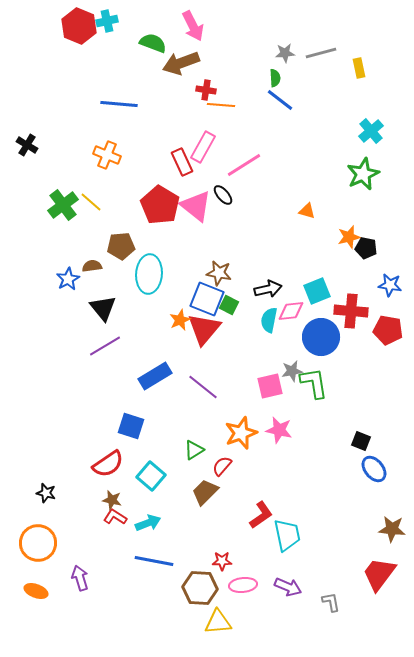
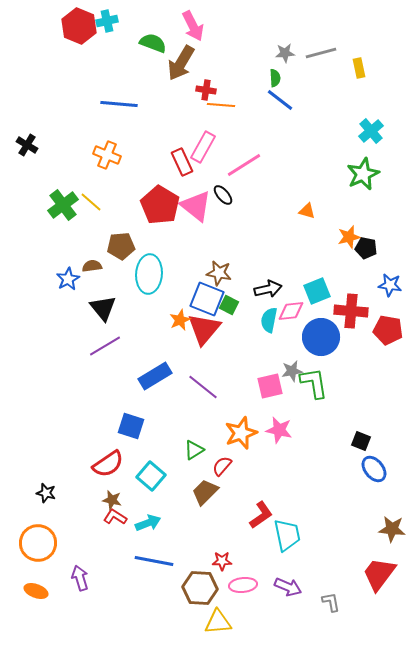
brown arrow at (181, 63): rotated 39 degrees counterclockwise
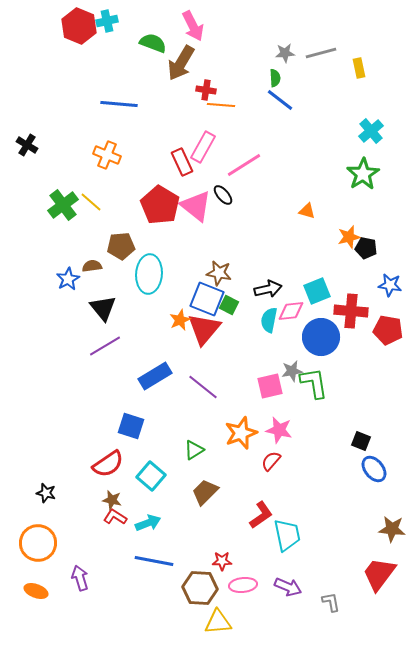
green star at (363, 174): rotated 8 degrees counterclockwise
red semicircle at (222, 466): moved 49 px right, 5 px up
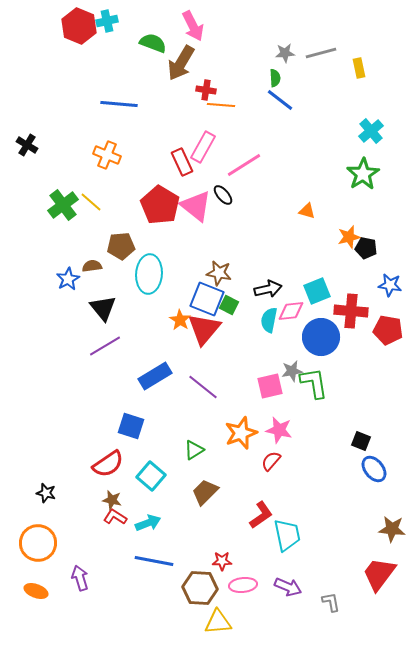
orange star at (180, 320): rotated 15 degrees counterclockwise
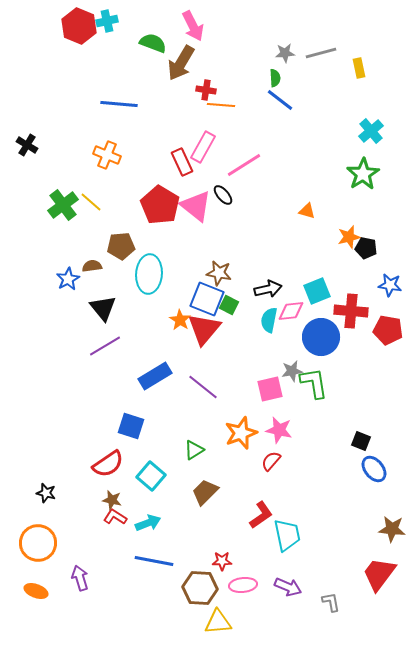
pink square at (270, 386): moved 3 px down
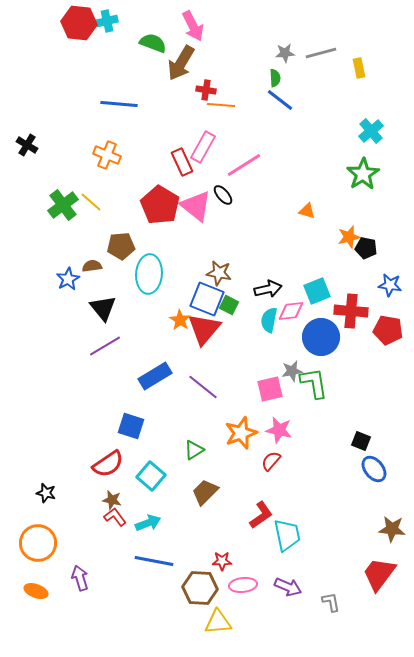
red hexagon at (79, 26): moved 3 px up; rotated 16 degrees counterclockwise
red L-shape at (115, 517): rotated 20 degrees clockwise
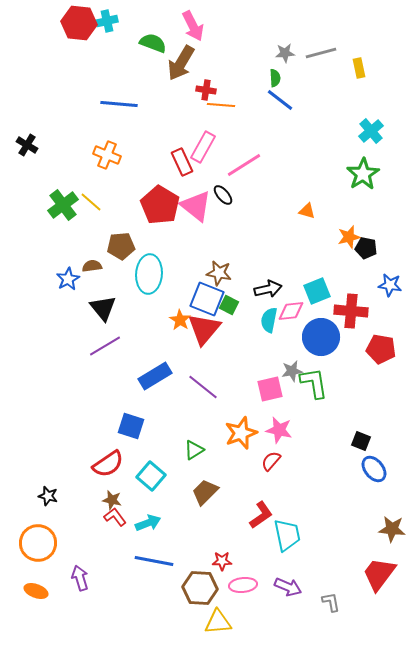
red pentagon at (388, 330): moved 7 px left, 19 px down
black star at (46, 493): moved 2 px right, 3 px down
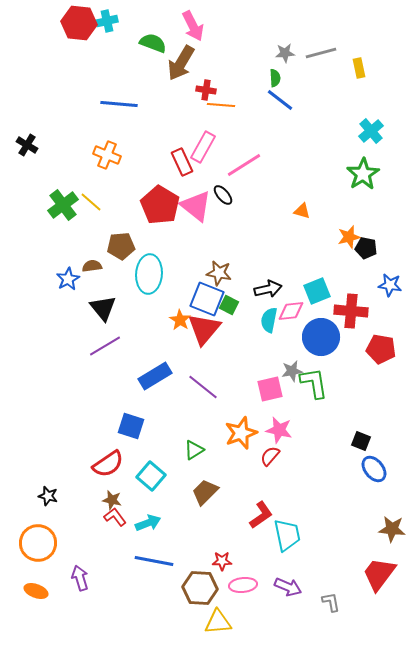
orange triangle at (307, 211): moved 5 px left
red semicircle at (271, 461): moved 1 px left, 5 px up
